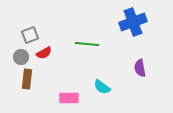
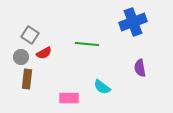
gray square: rotated 36 degrees counterclockwise
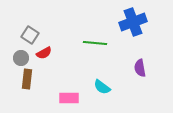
green line: moved 8 px right, 1 px up
gray circle: moved 1 px down
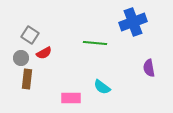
purple semicircle: moved 9 px right
pink rectangle: moved 2 px right
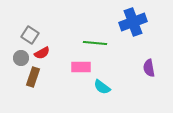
red semicircle: moved 2 px left
brown rectangle: moved 6 px right, 2 px up; rotated 12 degrees clockwise
pink rectangle: moved 10 px right, 31 px up
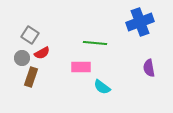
blue cross: moved 7 px right
gray circle: moved 1 px right
brown rectangle: moved 2 px left
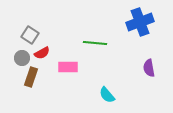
pink rectangle: moved 13 px left
cyan semicircle: moved 5 px right, 8 px down; rotated 12 degrees clockwise
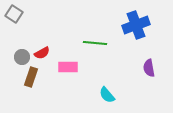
blue cross: moved 4 px left, 3 px down
gray square: moved 16 px left, 21 px up
gray circle: moved 1 px up
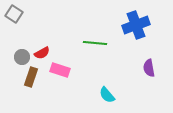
pink rectangle: moved 8 px left, 3 px down; rotated 18 degrees clockwise
